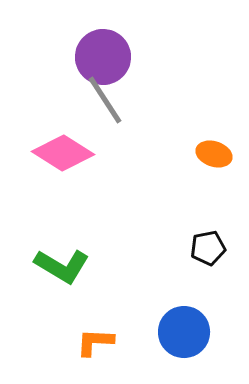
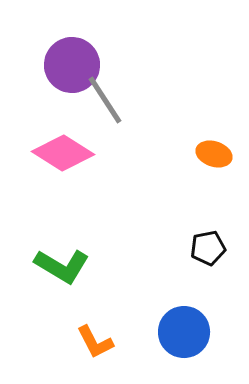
purple circle: moved 31 px left, 8 px down
orange L-shape: rotated 120 degrees counterclockwise
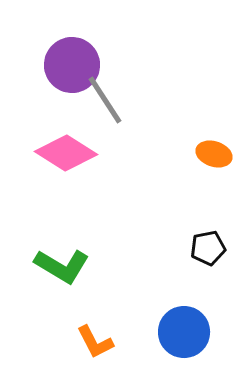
pink diamond: moved 3 px right
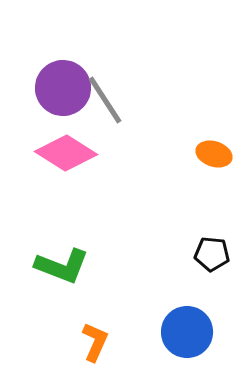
purple circle: moved 9 px left, 23 px down
black pentagon: moved 4 px right, 6 px down; rotated 16 degrees clockwise
green L-shape: rotated 10 degrees counterclockwise
blue circle: moved 3 px right
orange L-shape: rotated 129 degrees counterclockwise
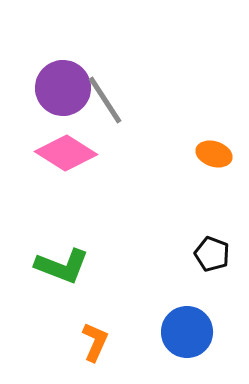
black pentagon: rotated 16 degrees clockwise
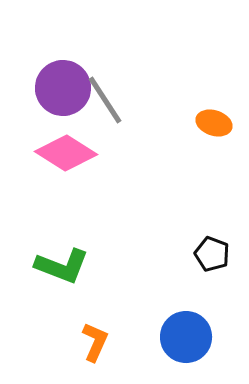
orange ellipse: moved 31 px up
blue circle: moved 1 px left, 5 px down
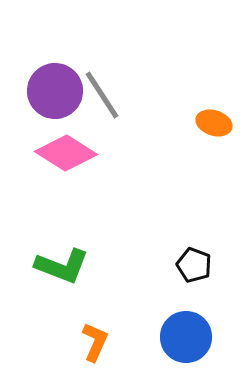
purple circle: moved 8 px left, 3 px down
gray line: moved 3 px left, 5 px up
black pentagon: moved 18 px left, 11 px down
